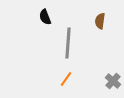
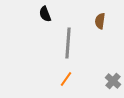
black semicircle: moved 3 px up
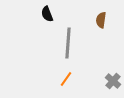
black semicircle: moved 2 px right
brown semicircle: moved 1 px right, 1 px up
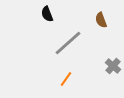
brown semicircle: rotated 28 degrees counterclockwise
gray line: rotated 44 degrees clockwise
gray cross: moved 15 px up
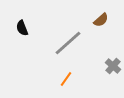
black semicircle: moved 25 px left, 14 px down
brown semicircle: rotated 112 degrees counterclockwise
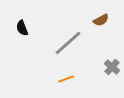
brown semicircle: rotated 14 degrees clockwise
gray cross: moved 1 px left, 1 px down
orange line: rotated 35 degrees clockwise
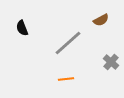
gray cross: moved 1 px left, 5 px up
orange line: rotated 14 degrees clockwise
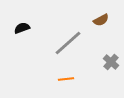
black semicircle: rotated 91 degrees clockwise
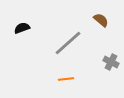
brown semicircle: rotated 112 degrees counterclockwise
gray cross: rotated 14 degrees counterclockwise
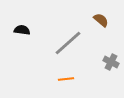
black semicircle: moved 2 px down; rotated 28 degrees clockwise
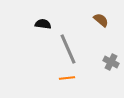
black semicircle: moved 21 px right, 6 px up
gray line: moved 6 px down; rotated 72 degrees counterclockwise
orange line: moved 1 px right, 1 px up
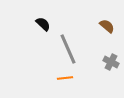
brown semicircle: moved 6 px right, 6 px down
black semicircle: rotated 35 degrees clockwise
orange line: moved 2 px left
